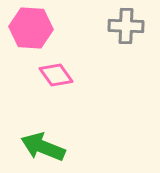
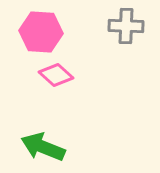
pink hexagon: moved 10 px right, 4 px down
pink diamond: rotated 12 degrees counterclockwise
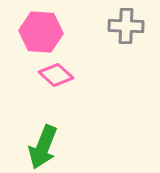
green arrow: rotated 90 degrees counterclockwise
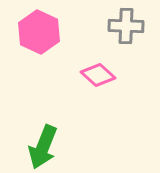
pink hexagon: moved 2 px left; rotated 21 degrees clockwise
pink diamond: moved 42 px right
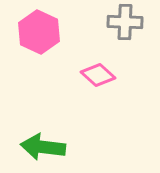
gray cross: moved 1 px left, 4 px up
green arrow: rotated 75 degrees clockwise
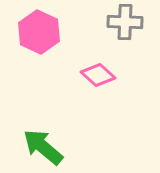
green arrow: rotated 33 degrees clockwise
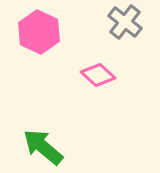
gray cross: rotated 36 degrees clockwise
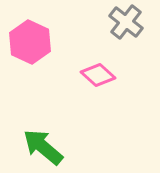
gray cross: moved 1 px right
pink hexagon: moved 9 px left, 10 px down
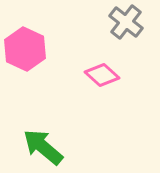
pink hexagon: moved 5 px left, 7 px down
pink diamond: moved 4 px right
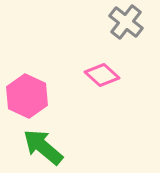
pink hexagon: moved 2 px right, 47 px down
